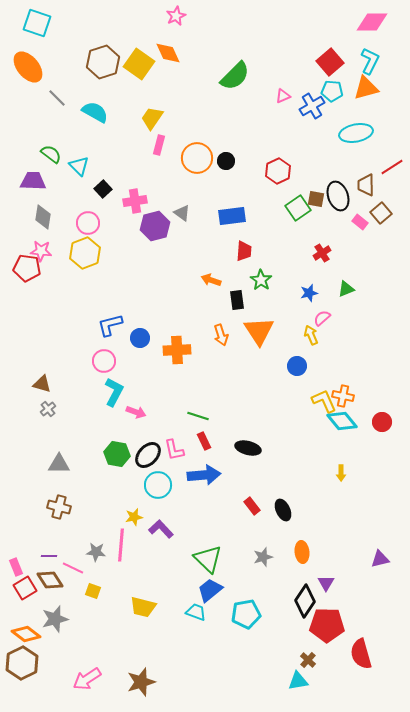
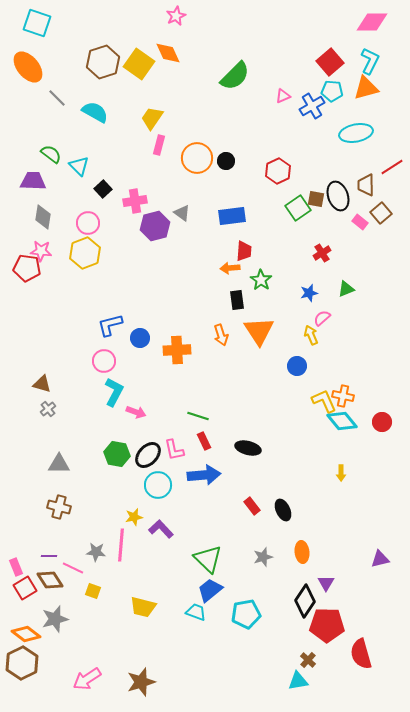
orange arrow at (211, 280): moved 19 px right, 12 px up; rotated 24 degrees counterclockwise
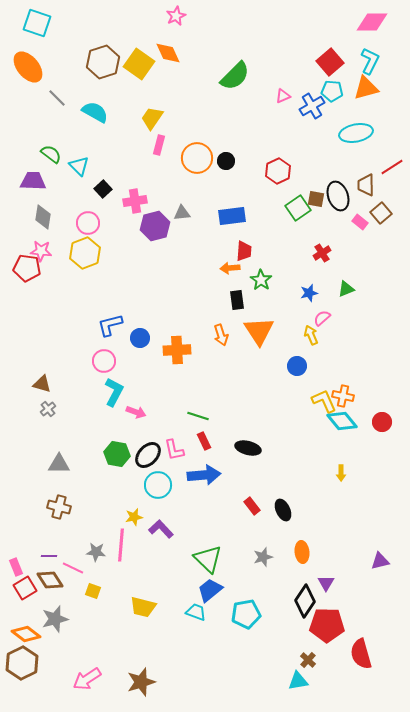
gray triangle at (182, 213): rotated 42 degrees counterclockwise
purple triangle at (380, 559): moved 2 px down
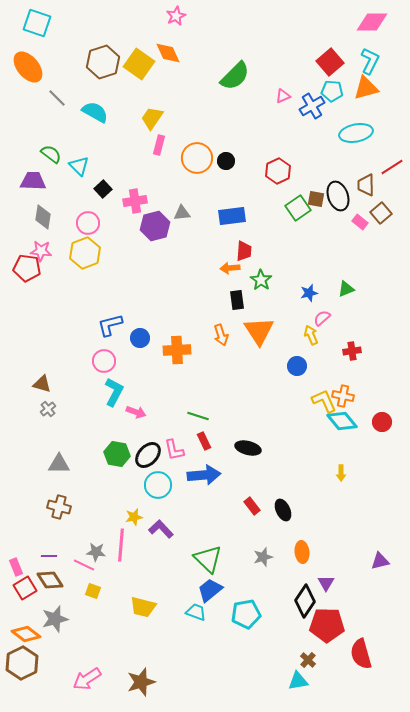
red cross at (322, 253): moved 30 px right, 98 px down; rotated 24 degrees clockwise
pink line at (73, 568): moved 11 px right, 3 px up
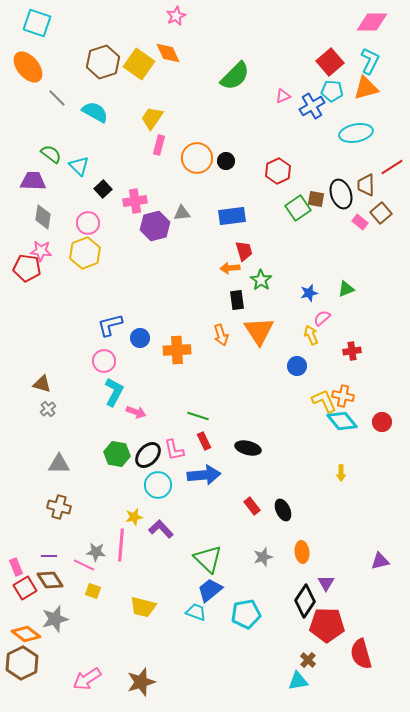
black ellipse at (338, 196): moved 3 px right, 2 px up
red trapezoid at (244, 251): rotated 20 degrees counterclockwise
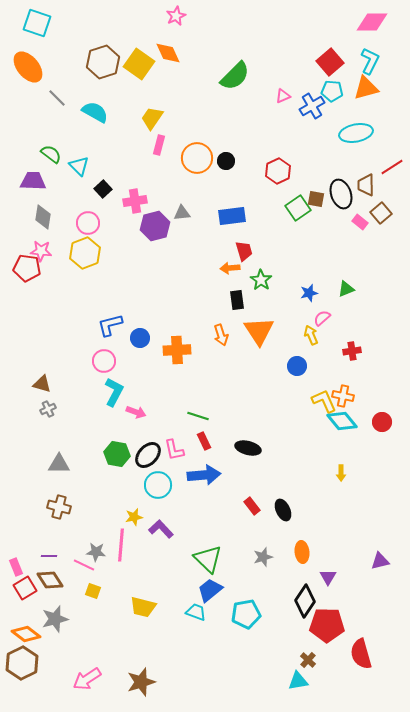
gray cross at (48, 409): rotated 14 degrees clockwise
purple triangle at (326, 583): moved 2 px right, 6 px up
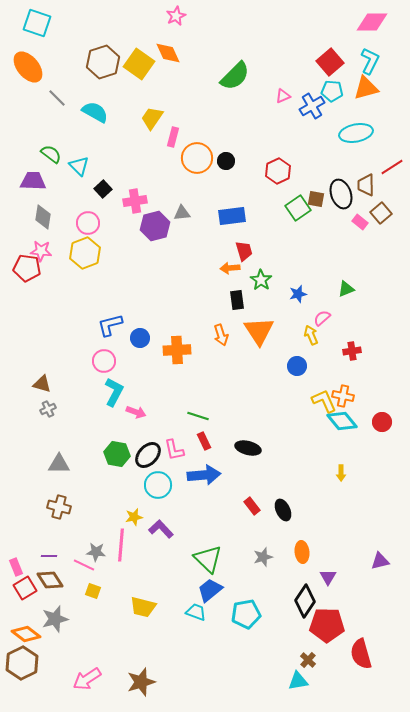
pink rectangle at (159, 145): moved 14 px right, 8 px up
blue star at (309, 293): moved 11 px left, 1 px down
